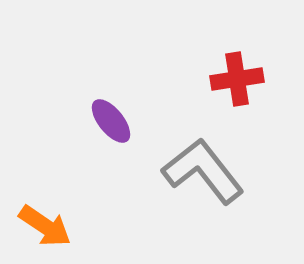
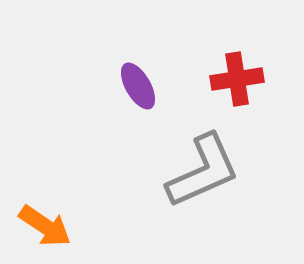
purple ellipse: moved 27 px right, 35 px up; rotated 9 degrees clockwise
gray L-shape: rotated 104 degrees clockwise
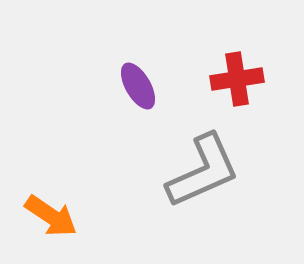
orange arrow: moved 6 px right, 10 px up
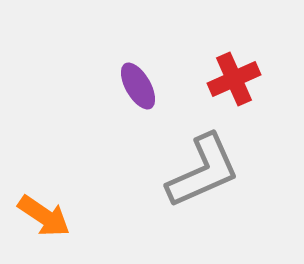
red cross: moved 3 px left; rotated 15 degrees counterclockwise
orange arrow: moved 7 px left
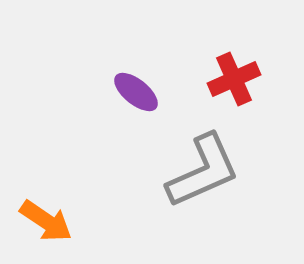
purple ellipse: moved 2 px left, 6 px down; rotated 21 degrees counterclockwise
orange arrow: moved 2 px right, 5 px down
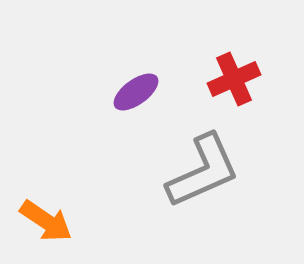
purple ellipse: rotated 75 degrees counterclockwise
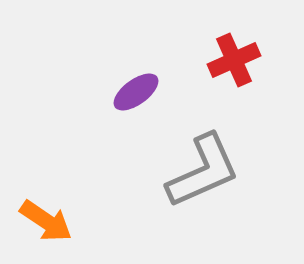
red cross: moved 19 px up
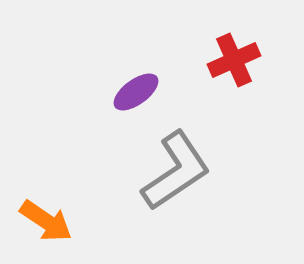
gray L-shape: moved 27 px left; rotated 10 degrees counterclockwise
